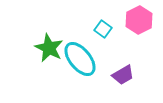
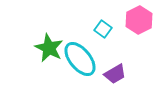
purple trapezoid: moved 8 px left, 1 px up
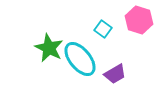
pink hexagon: rotated 16 degrees counterclockwise
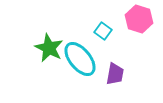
pink hexagon: moved 1 px up
cyan square: moved 2 px down
purple trapezoid: rotated 50 degrees counterclockwise
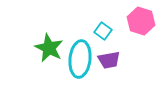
pink hexagon: moved 2 px right, 2 px down
cyan ellipse: rotated 45 degrees clockwise
purple trapezoid: moved 6 px left, 14 px up; rotated 70 degrees clockwise
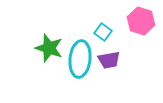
cyan square: moved 1 px down
green star: rotated 8 degrees counterclockwise
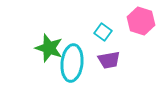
cyan ellipse: moved 8 px left, 4 px down
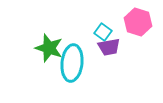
pink hexagon: moved 3 px left, 1 px down
purple trapezoid: moved 13 px up
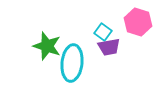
green star: moved 2 px left, 2 px up
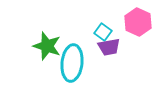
pink hexagon: rotated 8 degrees clockwise
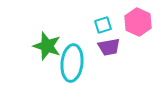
cyan square: moved 7 px up; rotated 36 degrees clockwise
